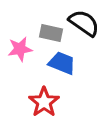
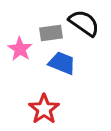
gray rectangle: rotated 20 degrees counterclockwise
pink star: rotated 30 degrees counterclockwise
red star: moved 7 px down
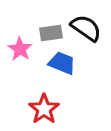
black semicircle: moved 2 px right, 5 px down
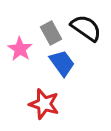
gray rectangle: rotated 70 degrees clockwise
blue trapezoid: rotated 32 degrees clockwise
red star: moved 5 px up; rotated 20 degrees counterclockwise
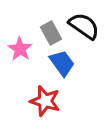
black semicircle: moved 2 px left, 2 px up
red star: moved 1 px right, 3 px up
